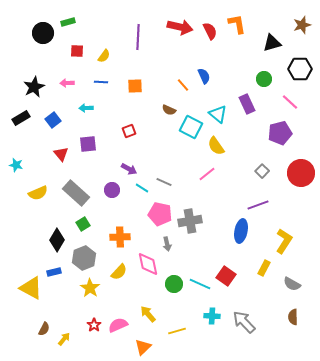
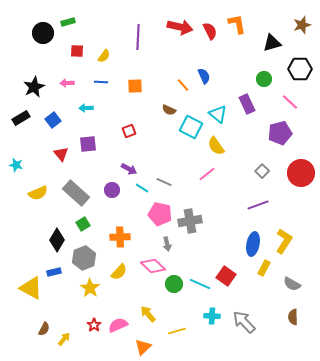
blue ellipse at (241, 231): moved 12 px right, 13 px down
pink diamond at (148, 264): moved 5 px right, 2 px down; rotated 35 degrees counterclockwise
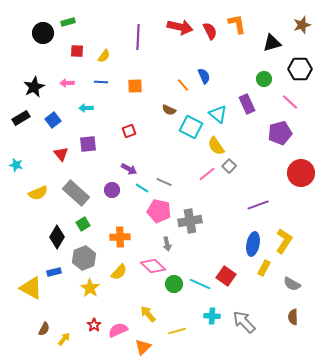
gray square at (262, 171): moved 33 px left, 5 px up
pink pentagon at (160, 214): moved 1 px left, 3 px up
black diamond at (57, 240): moved 3 px up
pink semicircle at (118, 325): moved 5 px down
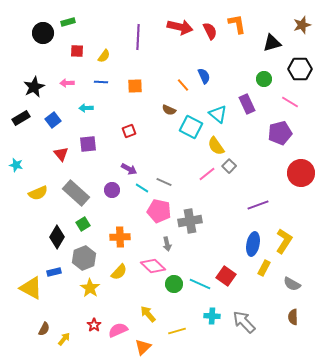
pink line at (290, 102): rotated 12 degrees counterclockwise
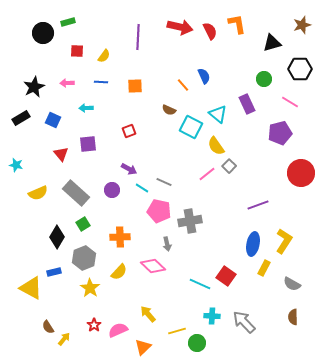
blue square at (53, 120): rotated 28 degrees counterclockwise
green circle at (174, 284): moved 23 px right, 59 px down
brown semicircle at (44, 329): moved 4 px right, 2 px up; rotated 120 degrees clockwise
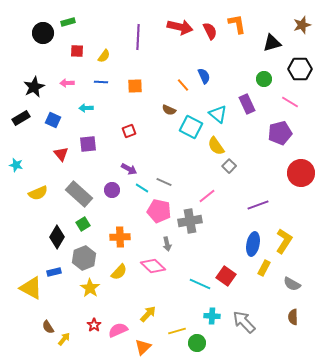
pink line at (207, 174): moved 22 px down
gray rectangle at (76, 193): moved 3 px right, 1 px down
yellow arrow at (148, 314): rotated 84 degrees clockwise
